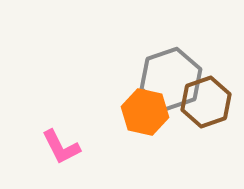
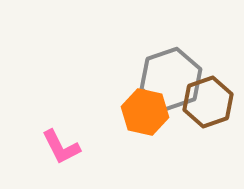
brown hexagon: moved 2 px right
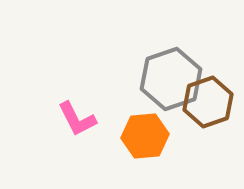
orange hexagon: moved 24 px down; rotated 18 degrees counterclockwise
pink L-shape: moved 16 px right, 28 px up
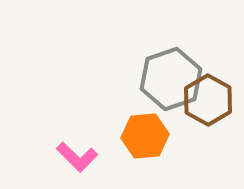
brown hexagon: moved 2 px up; rotated 12 degrees counterclockwise
pink L-shape: moved 38 px down; rotated 18 degrees counterclockwise
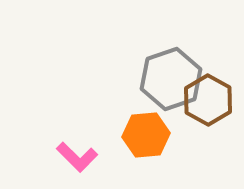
orange hexagon: moved 1 px right, 1 px up
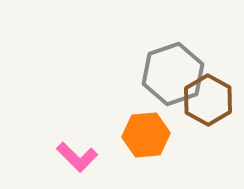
gray hexagon: moved 2 px right, 5 px up
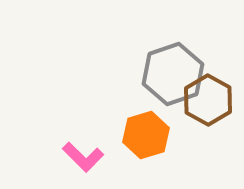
orange hexagon: rotated 12 degrees counterclockwise
pink L-shape: moved 6 px right
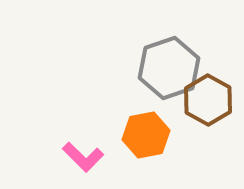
gray hexagon: moved 4 px left, 6 px up
orange hexagon: rotated 6 degrees clockwise
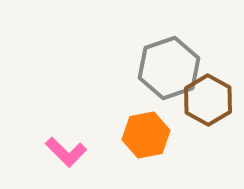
pink L-shape: moved 17 px left, 5 px up
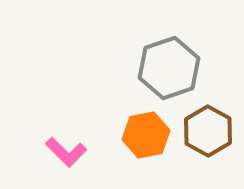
brown hexagon: moved 31 px down
